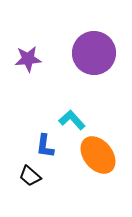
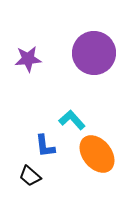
blue L-shape: rotated 15 degrees counterclockwise
orange ellipse: moved 1 px left, 1 px up
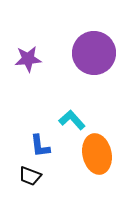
blue L-shape: moved 5 px left
orange ellipse: rotated 27 degrees clockwise
black trapezoid: rotated 20 degrees counterclockwise
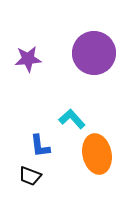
cyan L-shape: moved 1 px up
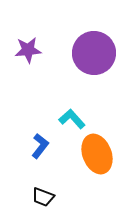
purple star: moved 9 px up
blue L-shape: rotated 135 degrees counterclockwise
orange ellipse: rotated 9 degrees counterclockwise
black trapezoid: moved 13 px right, 21 px down
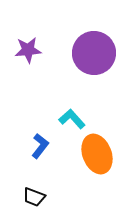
black trapezoid: moved 9 px left
